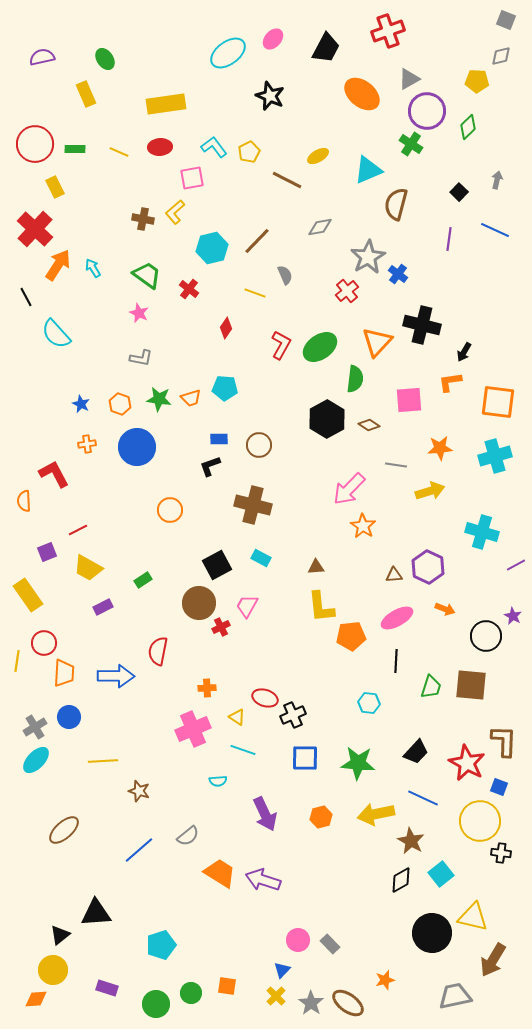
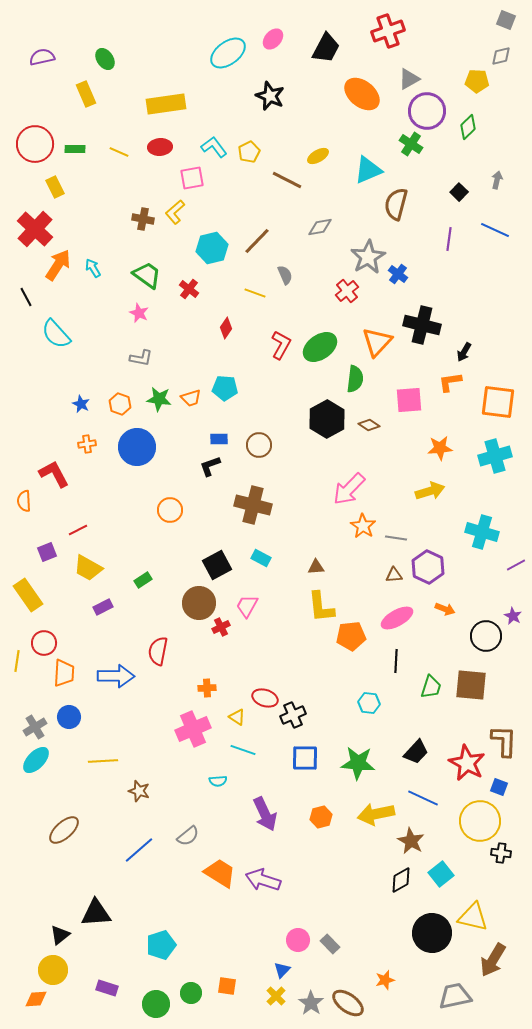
gray line at (396, 465): moved 73 px down
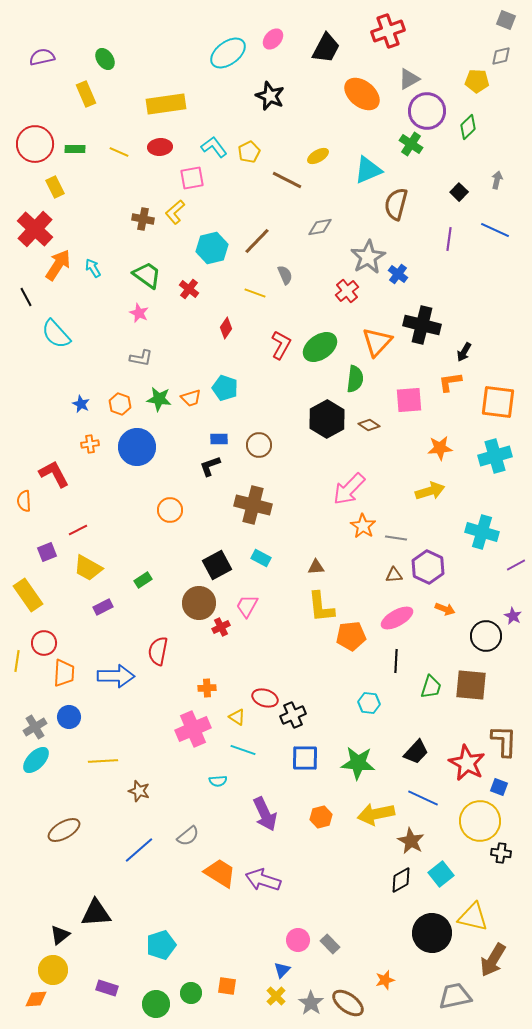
cyan pentagon at (225, 388): rotated 15 degrees clockwise
orange cross at (87, 444): moved 3 px right
brown ellipse at (64, 830): rotated 12 degrees clockwise
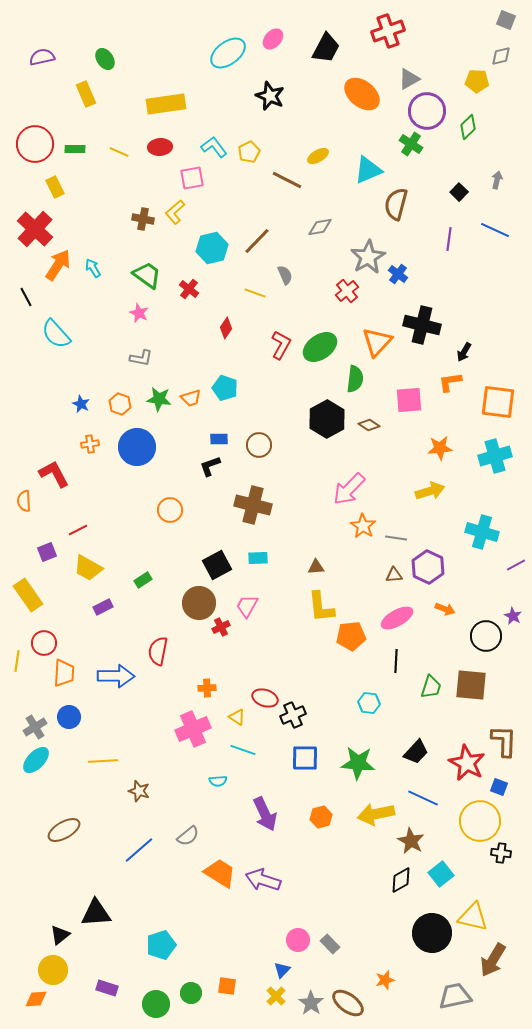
cyan rectangle at (261, 558): moved 3 px left; rotated 30 degrees counterclockwise
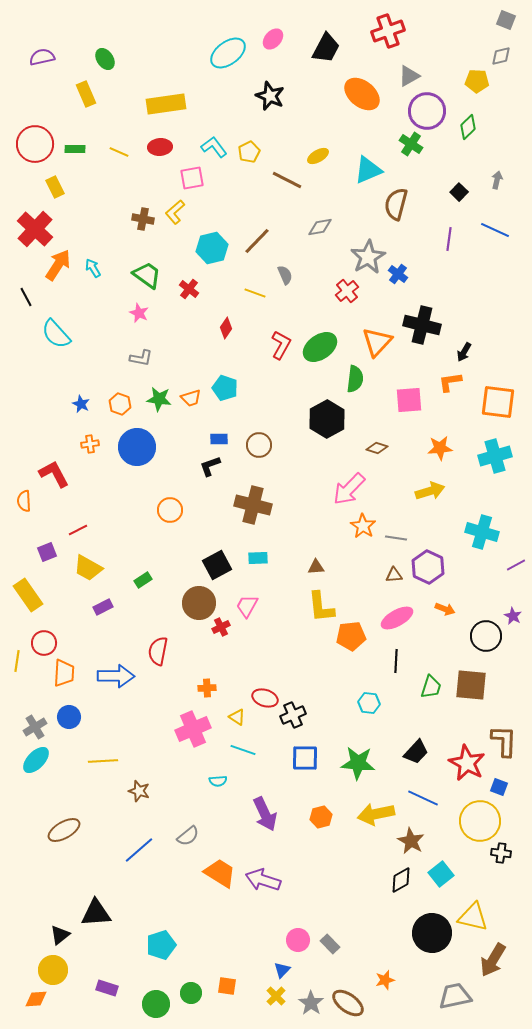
gray triangle at (409, 79): moved 3 px up
brown diamond at (369, 425): moved 8 px right, 23 px down; rotated 15 degrees counterclockwise
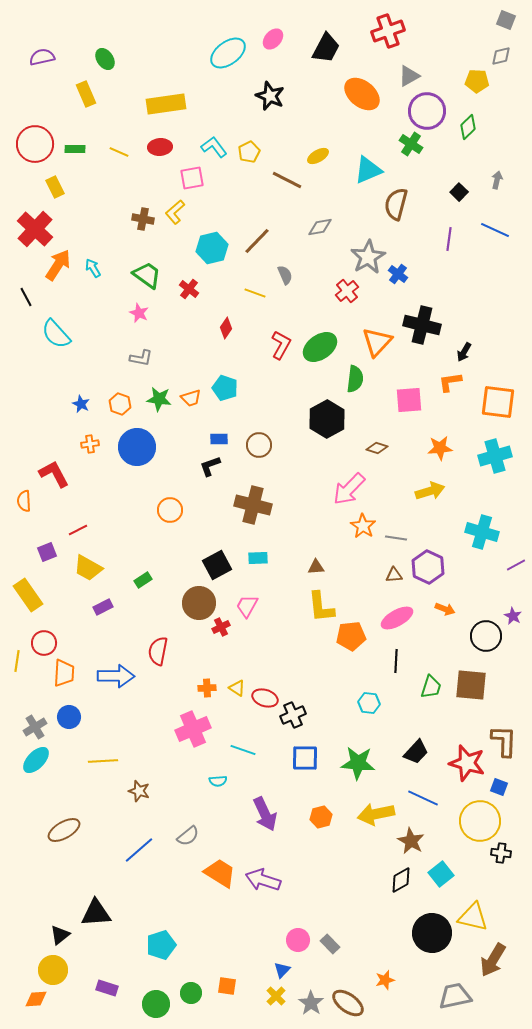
yellow triangle at (237, 717): moved 29 px up
red star at (467, 763): rotated 12 degrees counterclockwise
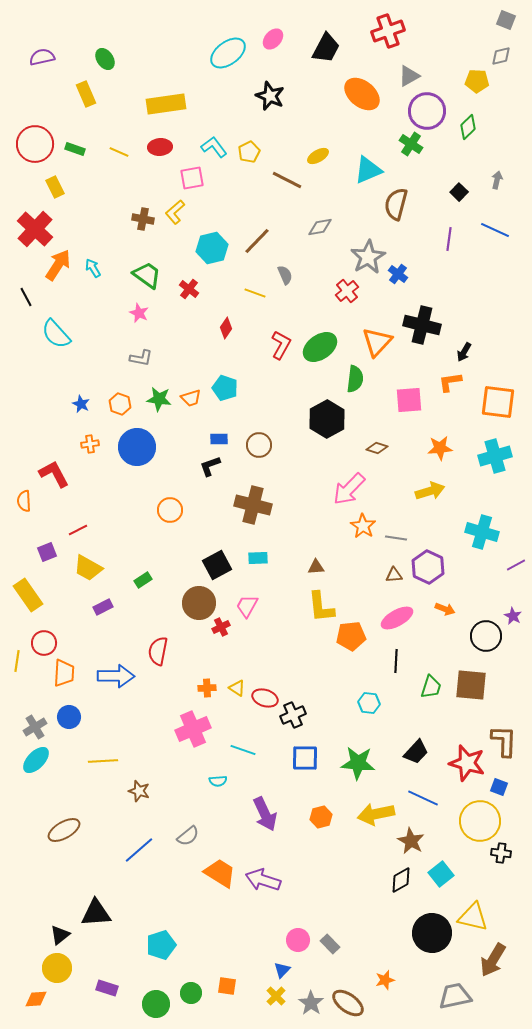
green rectangle at (75, 149): rotated 18 degrees clockwise
yellow circle at (53, 970): moved 4 px right, 2 px up
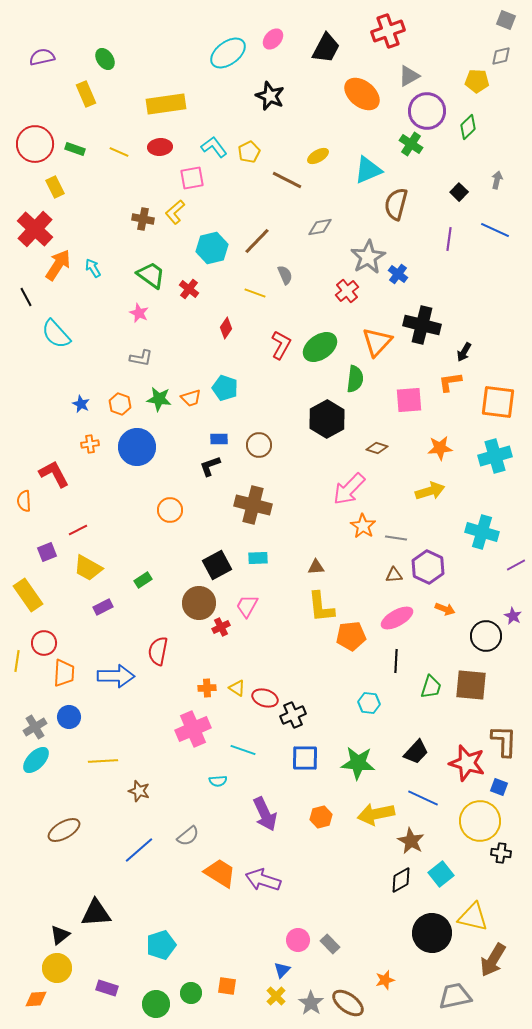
green trapezoid at (147, 275): moved 4 px right
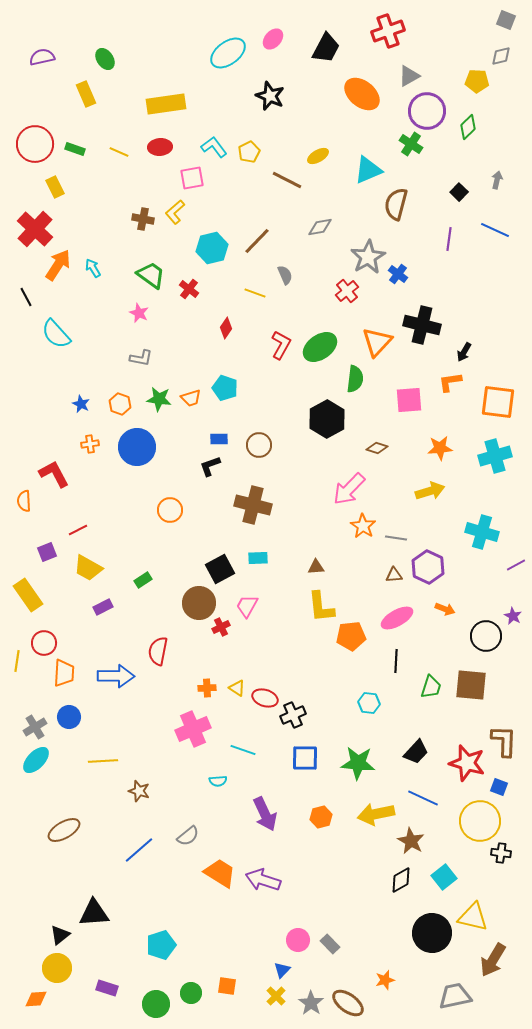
black square at (217, 565): moved 3 px right, 4 px down
cyan square at (441, 874): moved 3 px right, 3 px down
black triangle at (96, 913): moved 2 px left
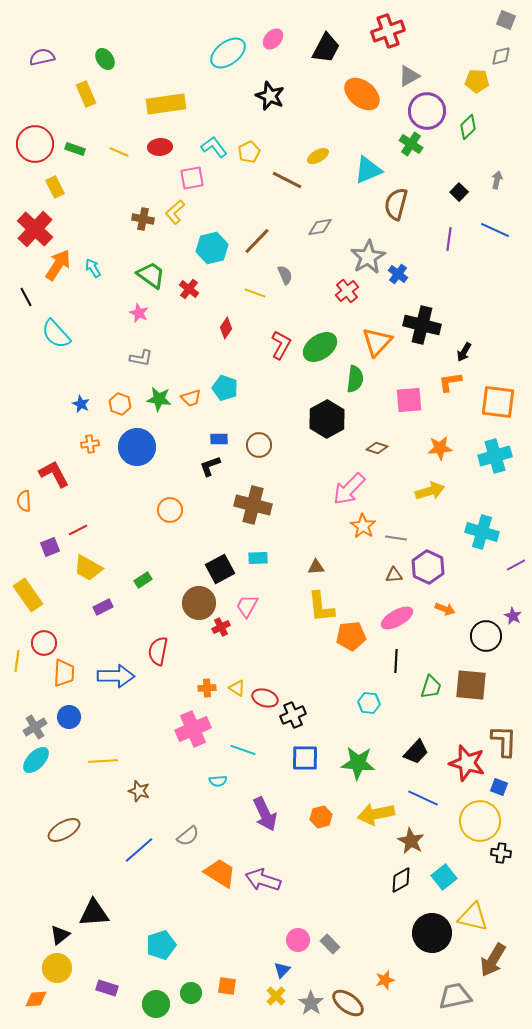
purple square at (47, 552): moved 3 px right, 5 px up
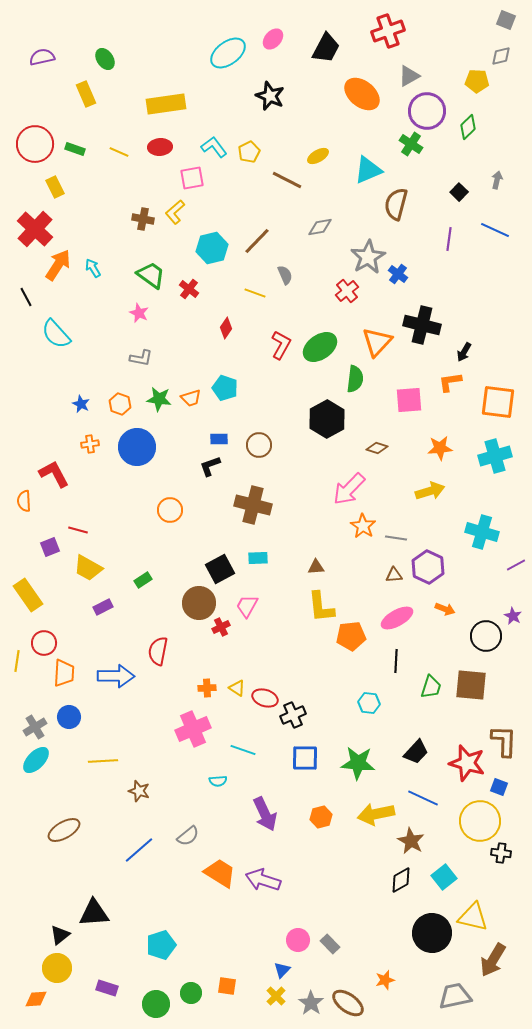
red line at (78, 530): rotated 42 degrees clockwise
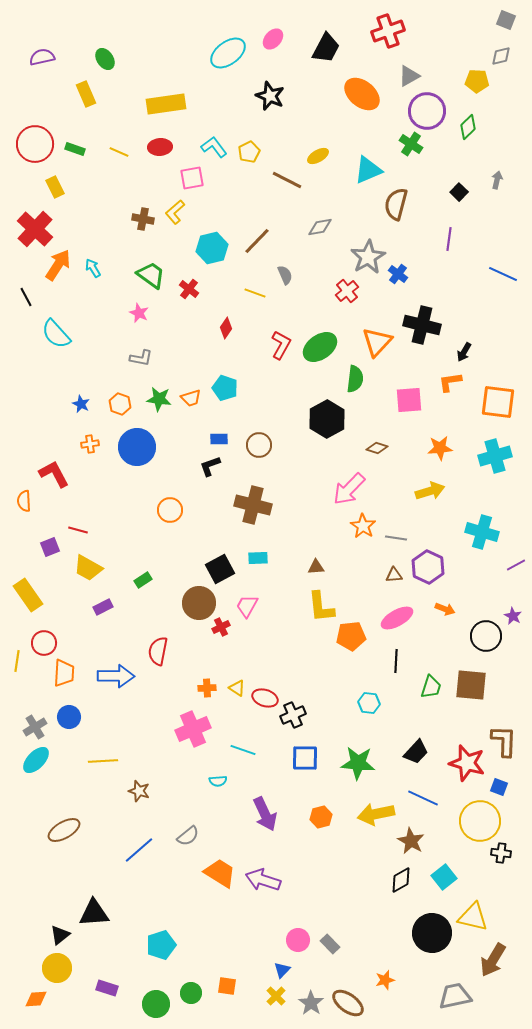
blue line at (495, 230): moved 8 px right, 44 px down
